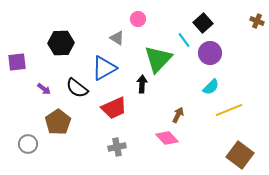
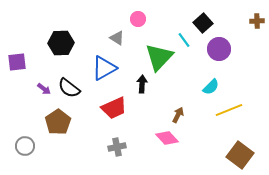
brown cross: rotated 24 degrees counterclockwise
purple circle: moved 9 px right, 4 px up
green triangle: moved 1 px right, 2 px up
black semicircle: moved 8 px left
gray circle: moved 3 px left, 2 px down
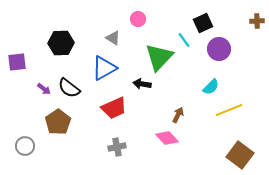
black square: rotated 18 degrees clockwise
gray triangle: moved 4 px left
black arrow: rotated 84 degrees counterclockwise
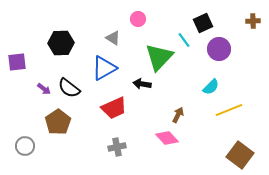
brown cross: moved 4 px left
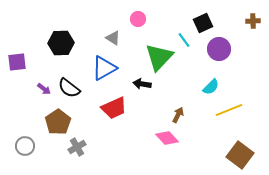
gray cross: moved 40 px left; rotated 18 degrees counterclockwise
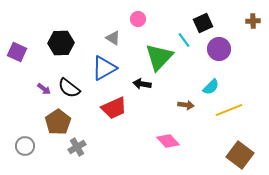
purple square: moved 10 px up; rotated 30 degrees clockwise
brown arrow: moved 8 px right, 10 px up; rotated 70 degrees clockwise
pink diamond: moved 1 px right, 3 px down
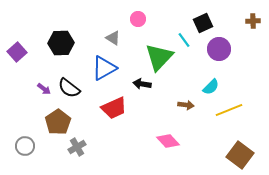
purple square: rotated 24 degrees clockwise
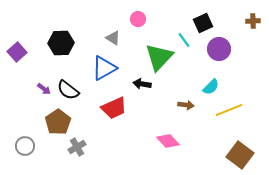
black semicircle: moved 1 px left, 2 px down
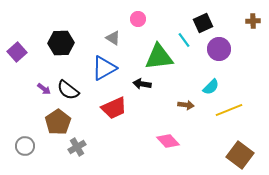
green triangle: rotated 40 degrees clockwise
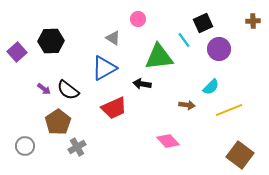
black hexagon: moved 10 px left, 2 px up
brown arrow: moved 1 px right
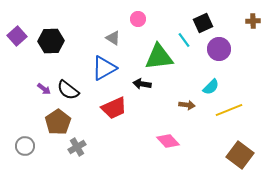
purple square: moved 16 px up
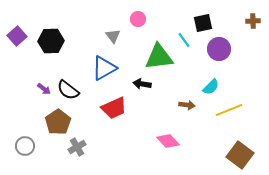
black square: rotated 12 degrees clockwise
gray triangle: moved 2 px up; rotated 21 degrees clockwise
